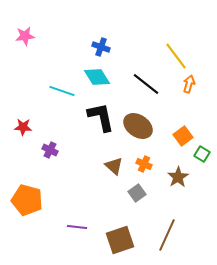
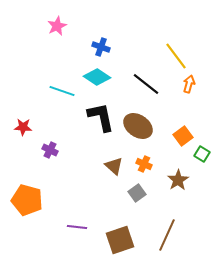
pink star: moved 32 px right, 10 px up; rotated 18 degrees counterclockwise
cyan diamond: rotated 24 degrees counterclockwise
brown star: moved 3 px down
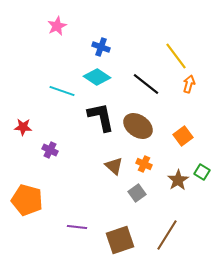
green square: moved 18 px down
brown line: rotated 8 degrees clockwise
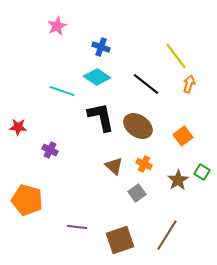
red star: moved 5 px left
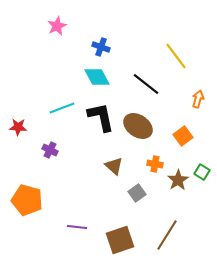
cyan diamond: rotated 28 degrees clockwise
orange arrow: moved 9 px right, 15 px down
cyan line: moved 17 px down; rotated 40 degrees counterclockwise
orange cross: moved 11 px right; rotated 14 degrees counterclockwise
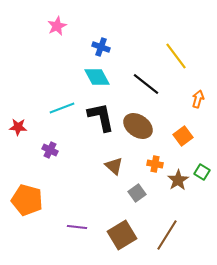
brown square: moved 2 px right, 5 px up; rotated 12 degrees counterclockwise
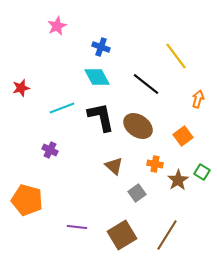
red star: moved 3 px right, 39 px up; rotated 18 degrees counterclockwise
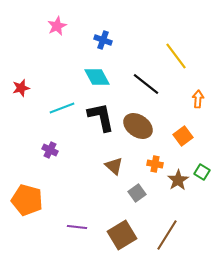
blue cross: moved 2 px right, 7 px up
orange arrow: rotated 12 degrees counterclockwise
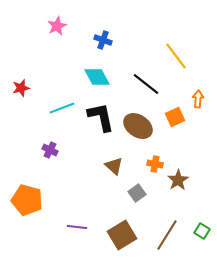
orange square: moved 8 px left, 19 px up; rotated 12 degrees clockwise
green square: moved 59 px down
